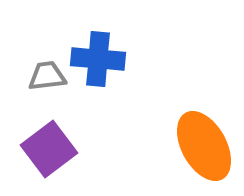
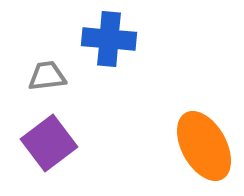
blue cross: moved 11 px right, 20 px up
purple square: moved 6 px up
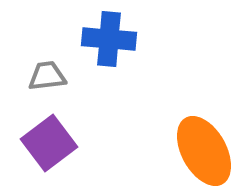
orange ellipse: moved 5 px down
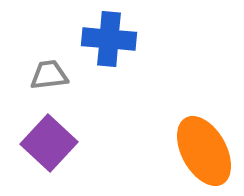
gray trapezoid: moved 2 px right, 1 px up
purple square: rotated 10 degrees counterclockwise
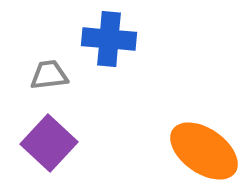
orange ellipse: rotated 26 degrees counterclockwise
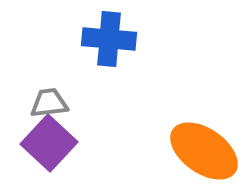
gray trapezoid: moved 28 px down
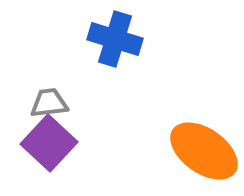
blue cross: moved 6 px right; rotated 12 degrees clockwise
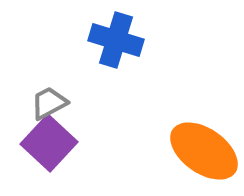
blue cross: moved 1 px right, 1 px down
gray trapezoid: rotated 21 degrees counterclockwise
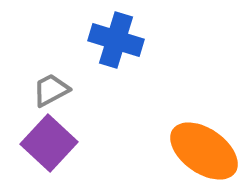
gray trapezoid: moved 2 px right, 13 px up
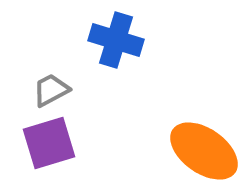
purple square: rotated 30 degrees clockwise
